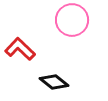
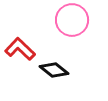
black diamond: moved 12 px up
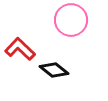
pink circle: moved 1 px left
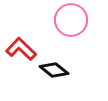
red L-shape: moved 1 px right
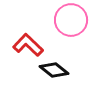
red L-shape: moved 7 px right, 4 px up
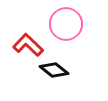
pink circle: moved 5 px left, 4 px down
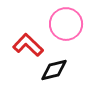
black diamond: rotated 52 degrees counterclockwise
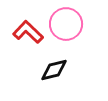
red L-shape: moved 13 px up
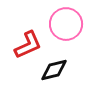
red L-shape: moved 13 px down; rotated 112 degrees clockwise
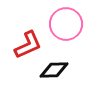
black diamond: rotated 12 degrees clockwise
